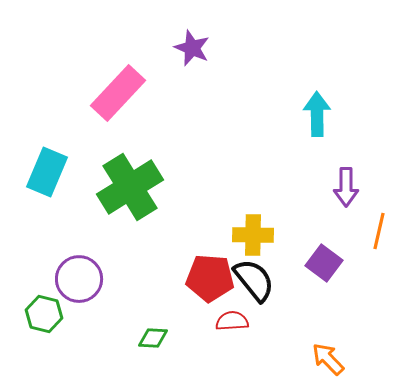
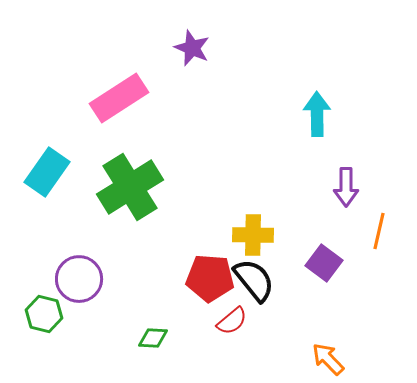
pink rectangle: moved 1 px right, 5 px down; rotated 14 degrees clockwise
cyan rectangle: rotated 12 degrees clockwise
red semicircle: rotated 144 degrees clockwise
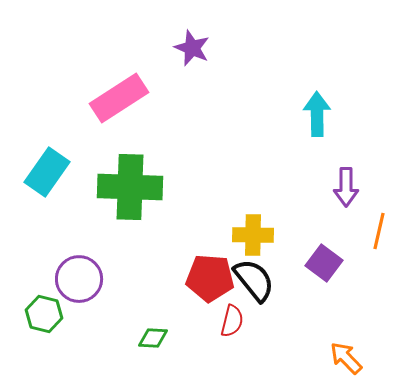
green cross: rotated 34 degrees clockwise
red semicircle: rotated 36 degrees counterclockwise
orange arrow: moved 18 px right, 1 px up
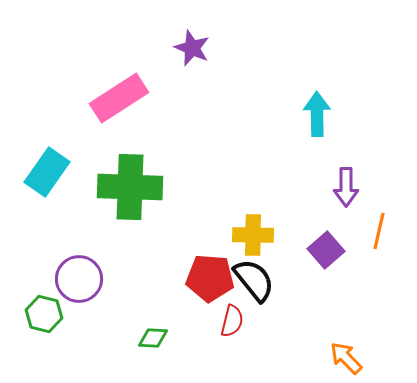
purple square: moved 2 px right, 13 px up; rotated 12 degrees clockwise
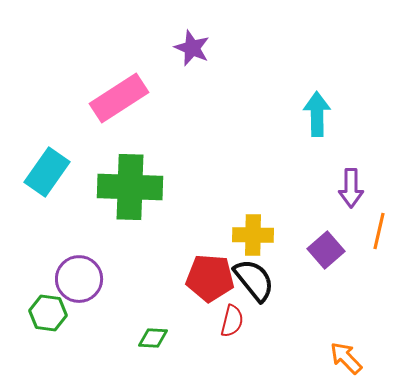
purple arrow: moved 5 px right, 1 px down
green hexagon: moved 4 px right, 1 px up; rotated 6 degrees counterclockwise
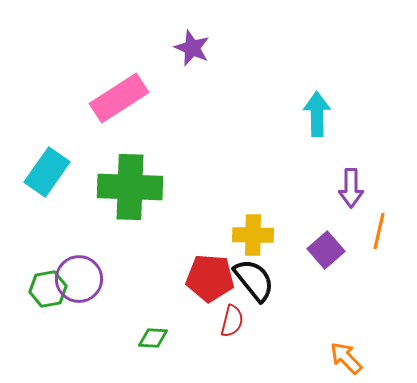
green hexagon: moved 24 px up; rotated 18 degrees counterclockwise
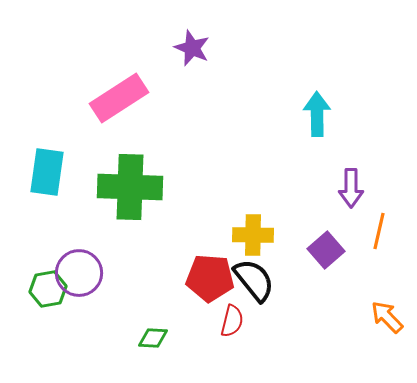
cyan rectangle: rotated 27 degrees counterclockwise
purple circle: moved 6 px up
orange arrow: moved 41 px right, 41 px up
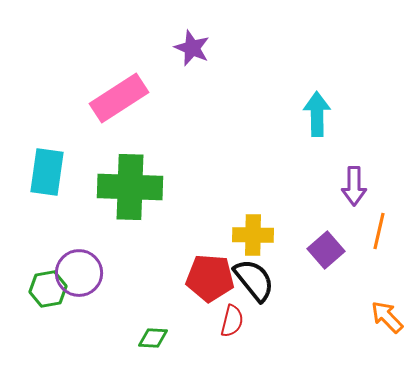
purple arrow: moved 3 px right, 2 px up
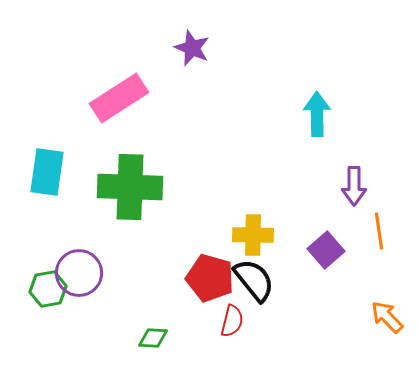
orange line: rotated 21 degrees counterclockwise
red pentagon: rotated 12 degrees clockwise
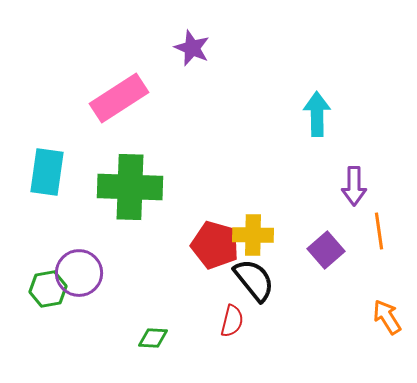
red pentagon: moved 5 px right, 33 px up
orange arrow: rotated 12 degrees clockwise
